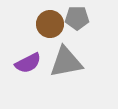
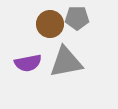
purple semicircle: rotated 16 degrees clockwise
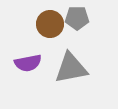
gray triangle: moved 5 px right, 6 px down
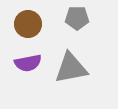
brown circle: moved 22 px left
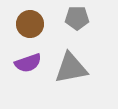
brown circle: moved 2 px right
purple semicircle: rotated 8 degrees counterclockwise
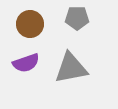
purple semicircle: moved 2 px left
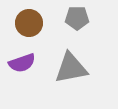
brown circle: moved 1 px left, 1 px up
purple semicircle: moved 4 px left
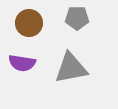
purple semicircle: rotated 28 degrees clockwise
